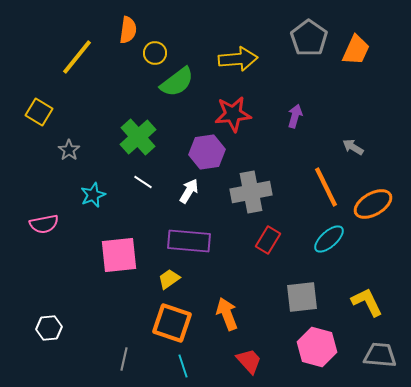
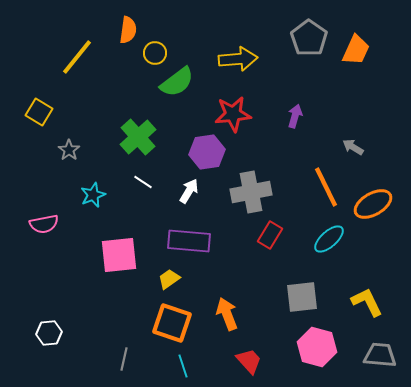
red rectangle: moved 2 px right, 5 px up
white hexagon: moved 5 px down
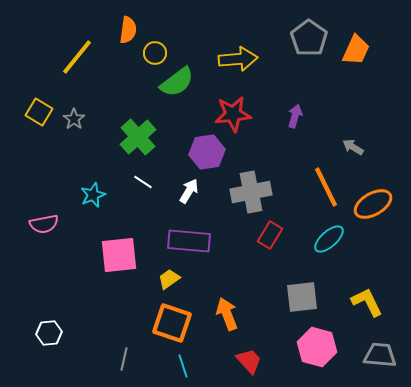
gray star: moved 5 px right, 31 px up
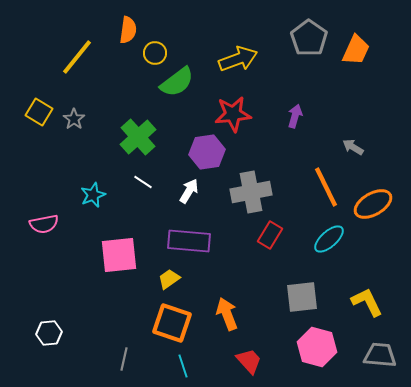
yellow arrow: rotated 15 degrees counterclockwise
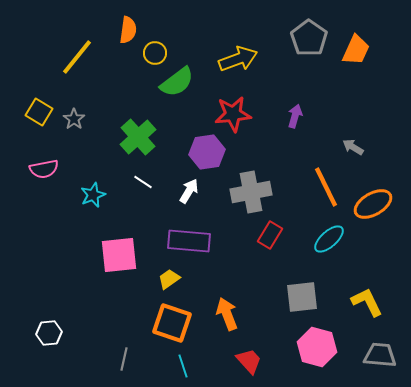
pink semicircle: moved 55 px up
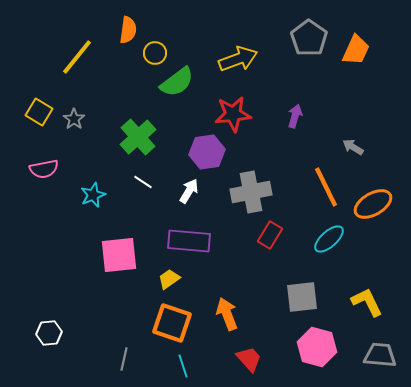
red trapezoid: moved 2 px up
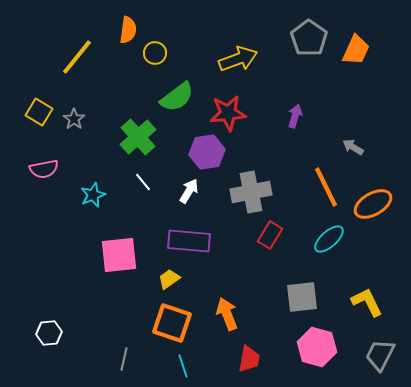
green semicircle: moved 15 px down
red star: moved 5 px left, 1 px up
white line: rotated 18 degrees clockwise
gray trapezoid: rotated 68 degrees counterclockwise
red trapezoid: rotated 52 degrees clockwise
